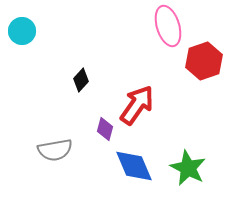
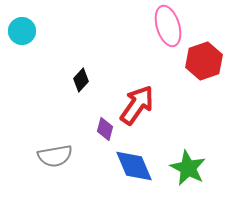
gray semicircle: moved 6 px down
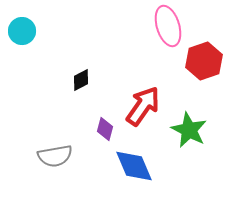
black diamond: rotated 20 degrees clockwise
red arrow: moved 6 px right, 1 px down
green star: moved 1 px right, 38 px up
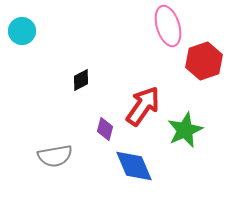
green star: moved 4 px left; rotated 21 degrees clockwise
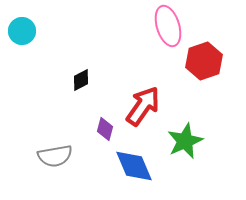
green star: moved 11 px down
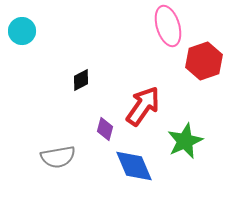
gray semicircle: moved 3 px right, 1 px down
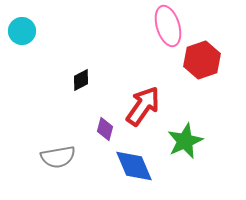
red hexagon: moved 2 px left, 1 px up
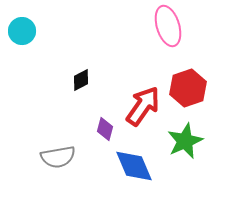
red hexagon: moved 14 px left, 28 px down
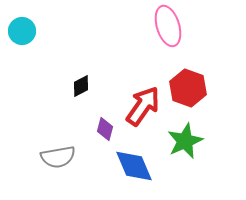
black diamond: moved 6 px down
red hexagon: rotated 21 degrees counterclockwise
